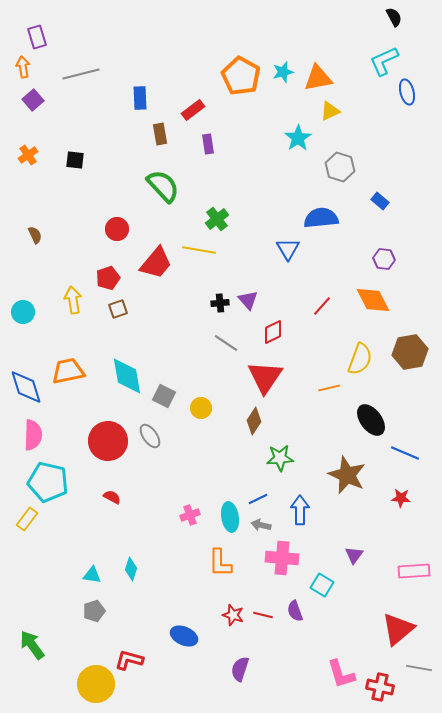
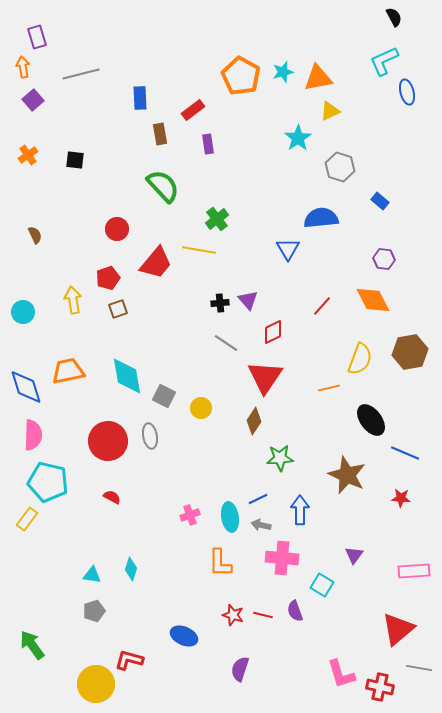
gray ellipse at (150, 436): rotated 25 degrees clockwise
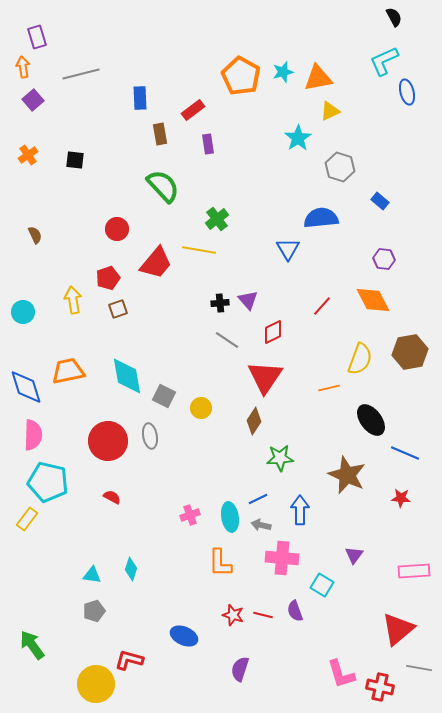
gray line at (226, 343): moved 1 px right, 3 px up
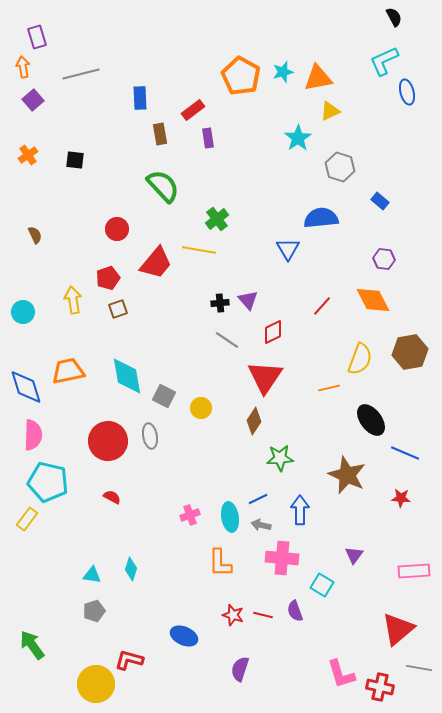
purple rectangle at (208, 144): moved 6 px up
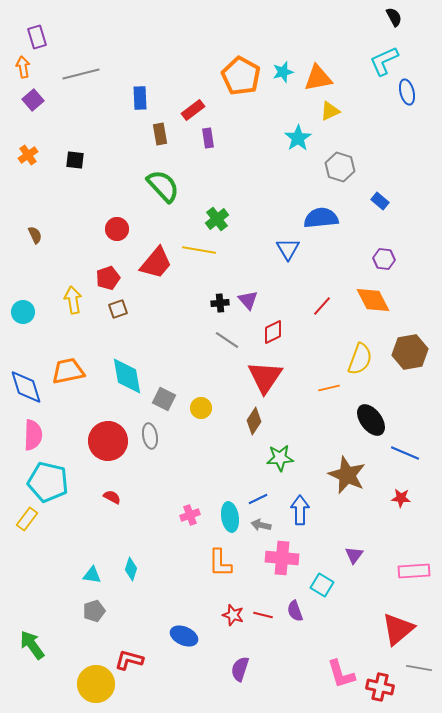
gray square at (164, 396): moved 3 px down
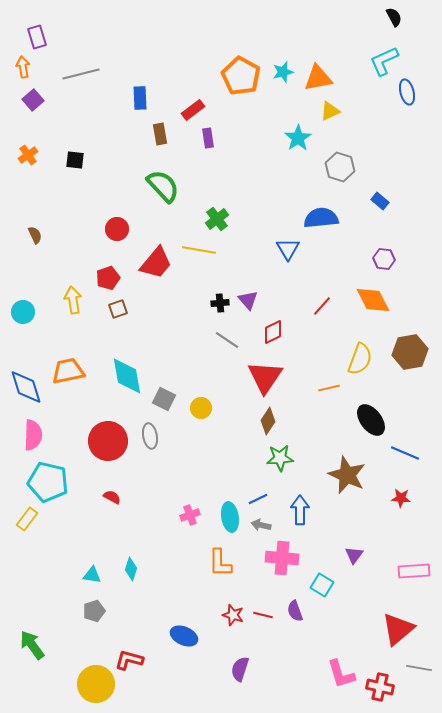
brown diamond at (254, 421): moved 14 px right
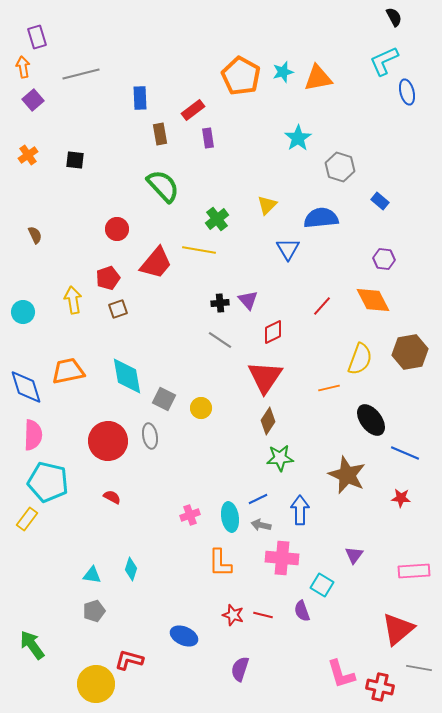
yellow triangle at (330, 111): moved 63 px left, 94 px down; rotated 20 degrees counterclockwise
gray line at (227, 340): moved 7 px left
purple semicircle at (295, 611): moved 7 px right
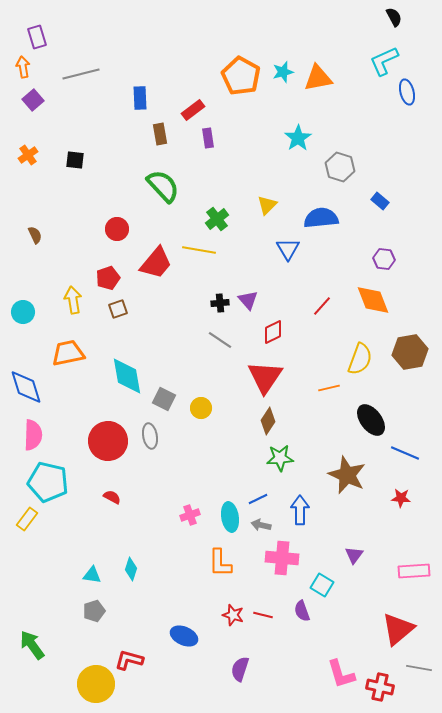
orange diamond at (373, 300): rotated 6 degrees clockwise
orange trapezoid at (68, 371): moved 18 px up
